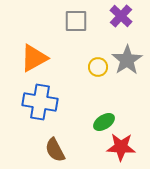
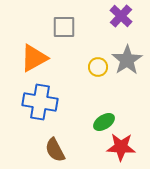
gray square: moved 12 px left, 6 px down
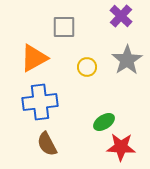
yellow circle: moved 11 px left
blue cross: rotated 16 degrees counterclockwise
brown semicircle: moved 8 px left, 6 px up
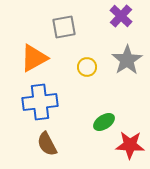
gray square: rotated 10 degrees counterclockwise
red star: moved 9 px right, 2 px up
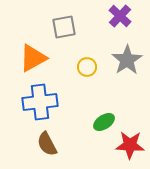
purple cross: moved 1 px left
orange triangle: moved 1 px left
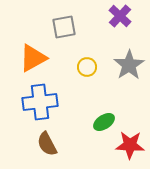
gray star: moved 2 px right, 5 px down
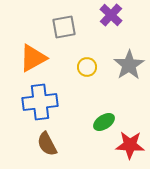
purple cross: moved 9 px left, 1 px up
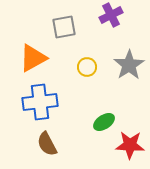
purple cross: rotated 20 degrees clockwise
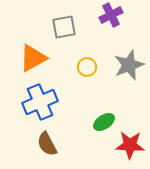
gray star: rotated 12 degrees clockwise
blue cross: rotated 16 degrees counterclockwise
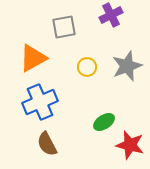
gray star: moved 2 px left, 1 px down
red star: rotated 12 degrees clockwise
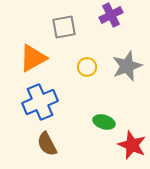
green ellipse: rotated 50 degrees clockwise
red star: moved 2 px right; rotated 8 degrees clockwise
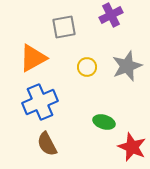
red star: moved 2 px down
